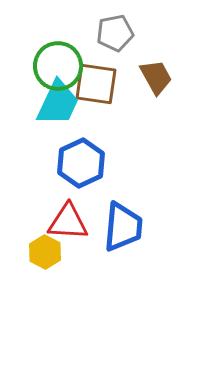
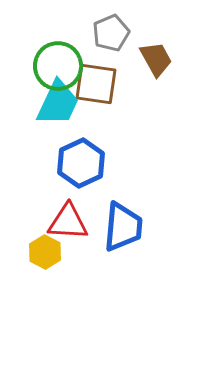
gray pentagon: moved 4 px left; rotated 12 degrees counterclockwise
brown trapezoid: moved 18 px up
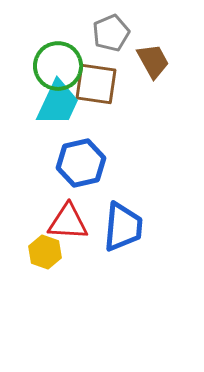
brown trapezoid: moved 3 px left, 2 px down
blue hexagon: rotated 12 degrees clockwise
yellow hexagon: rotated 8 degrees counterclockwise
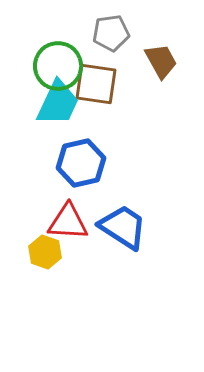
gray pentagon: rotated 15 degrees clockwise
brown trapezoid: moved 8 px right
blue trapezoid: rotated 62 degrees counterclockwise
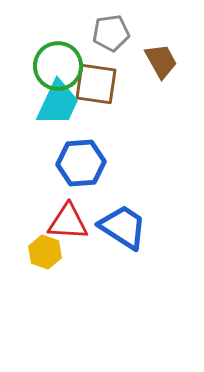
blue hexagon: rotated 9 degrees clockwise
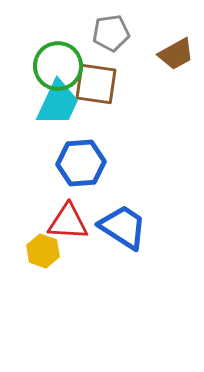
brown trapezoid: moved 15 px right, 7 px up; rotated 90 degrees clockwise
yellow hexagon: moved 2 px left, 1 px up
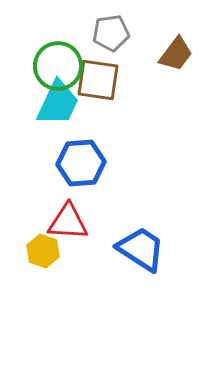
brown trapezoid: rotated 24 degrees counterclockwise
brown square: moved 2 px right, 4 px up
blue trapezoid: moved 18 px right, 22 px down
